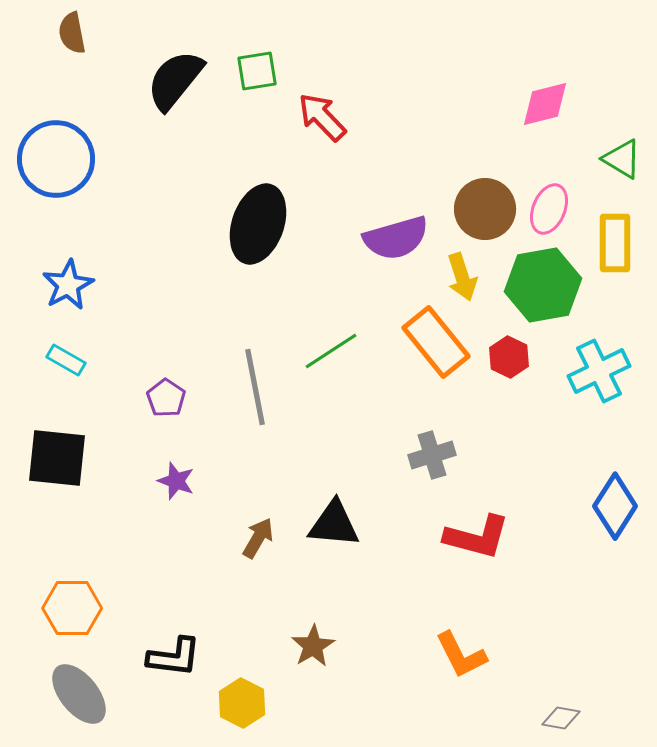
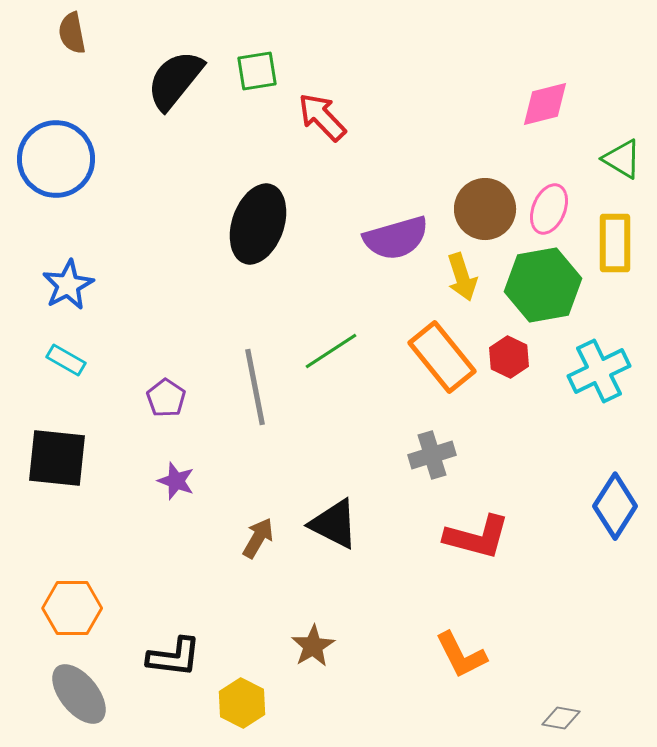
orange rectangle: moved 6 px right, 15 px down
black triangle: rotated 22 degrees clockwise
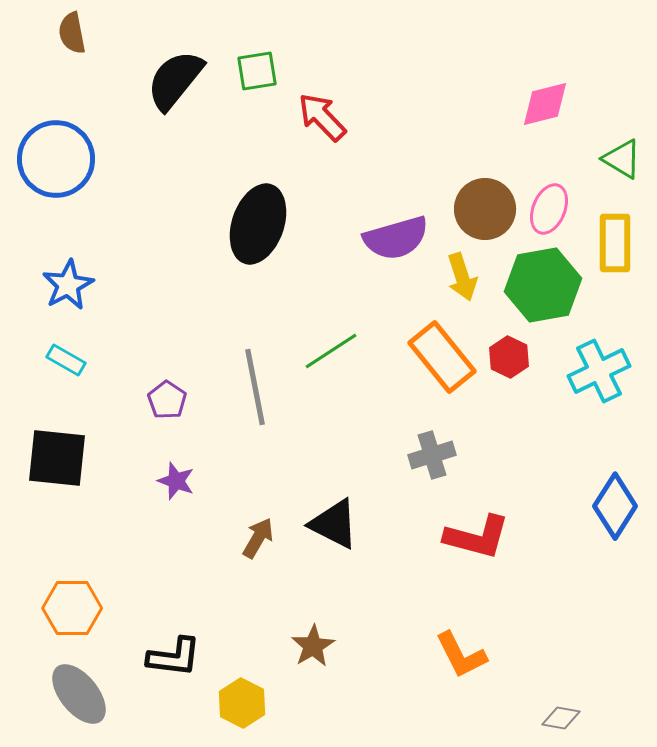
purple pentagon: moved 1 px right, 2 px down
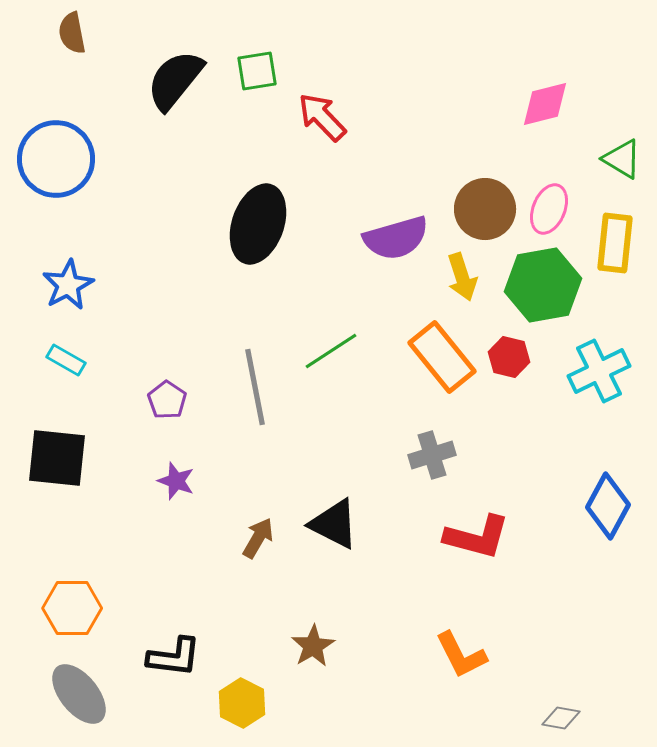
yellow rectangle: rotated 6 degrees clockwise
red hexagon: rotated 12 degrees counterclockwise
blue diamond: moved 7 px left; rotated 4 degrees counterclockwise
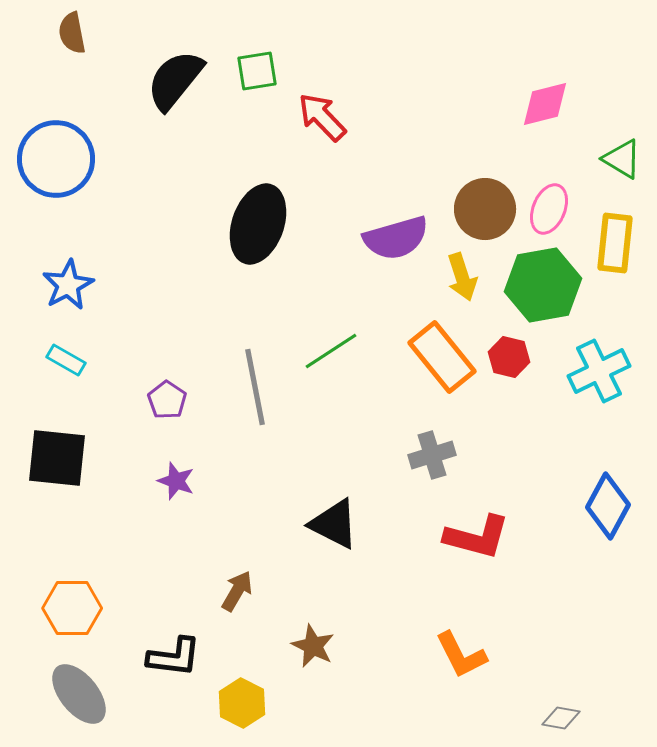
brown arrow: moved 21 px left, 53 px down
brown star: rotated 15 degrees counterclockwise
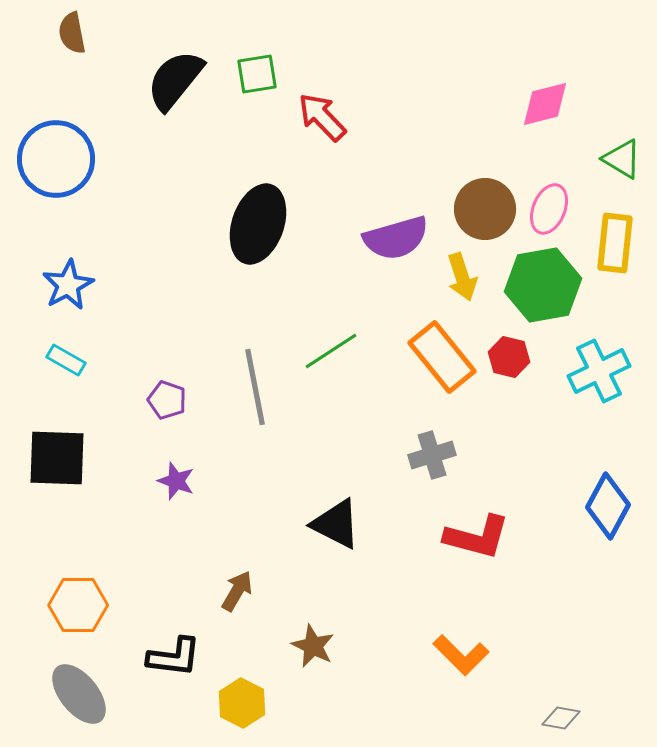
green square: moved 3 px down
purple pentagon: rotated 15 degrees counterclockwise
black square: rotated 4 degrees counterclockwise
black triangle: moved 2 px right
orange hexagon: moved 6 px right, 3 px up
orange L-shape: rotated 18 degrees counterclockwise
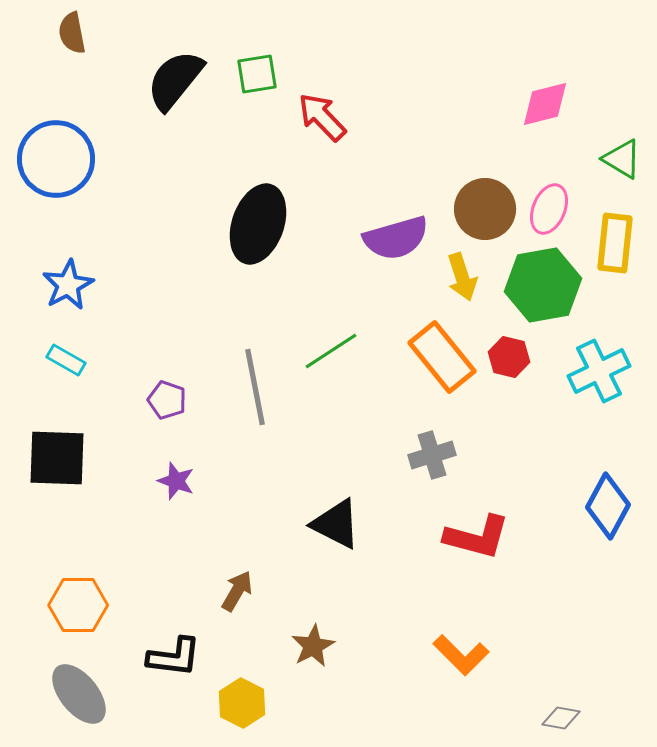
brown star: rotated 18 degrees clockwise
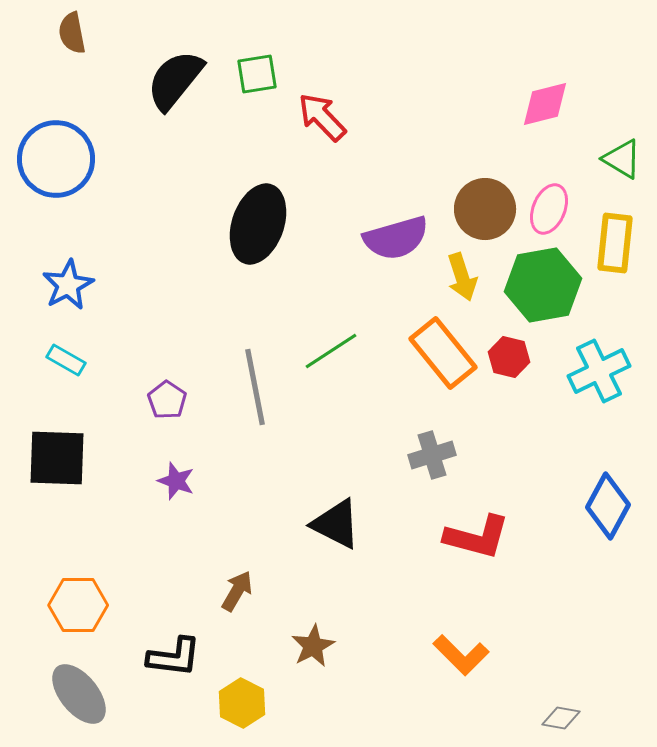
orange rectangle: moved 1 px right, 4 px up
purple pentagon: rotated 15 degrees clockwise
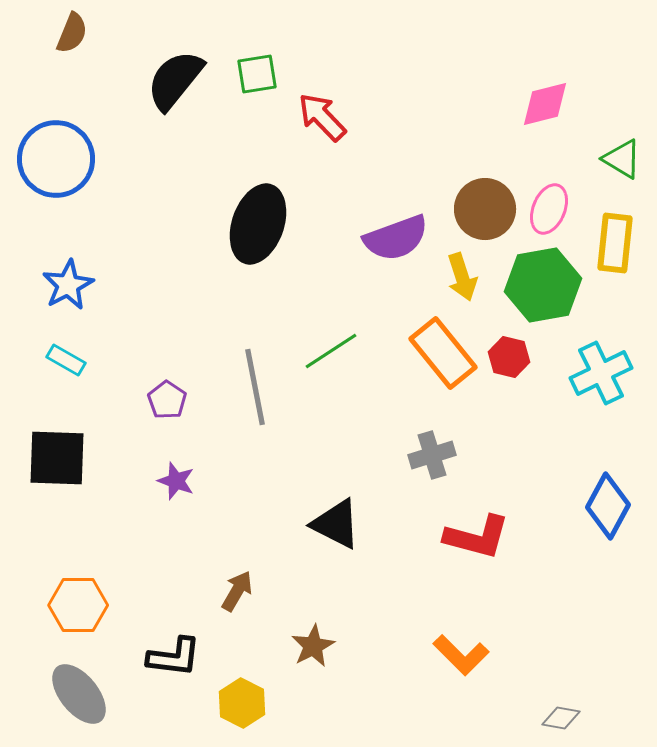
brown semicircle: rotated 147 degrees counterclockwise
purple semicircle: rotated 4 degrees counterclockwise
cyan cross: moved 2 px right, 2 px down
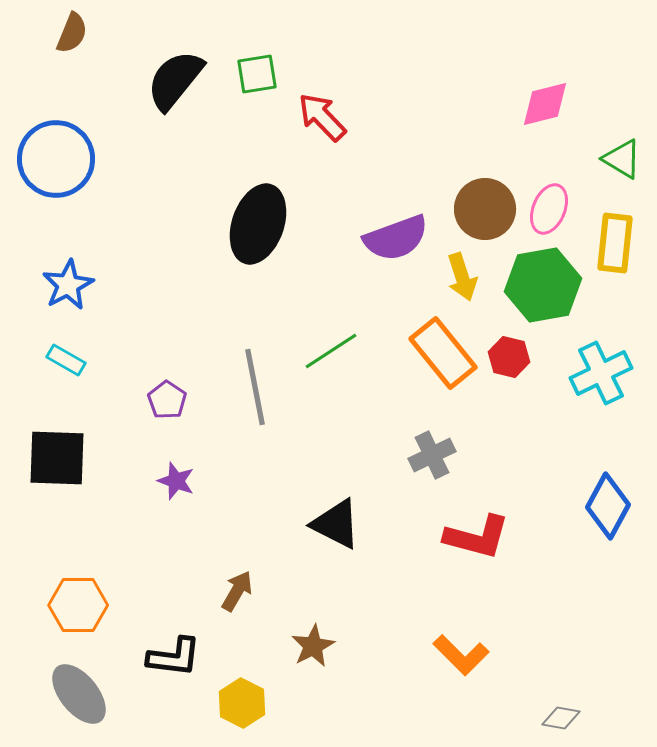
gray cross: rotated 9 degrees counterclockwise
